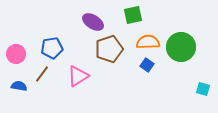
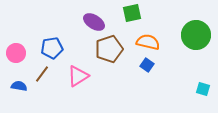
green square: moved 1 px left, 2 px up
purple ellipse: moved 1 px right
orange semicircle: rotated 15 degrees clockwise
green circle: moved 15 px right, 12 px up
pink circle: moved 1 px up
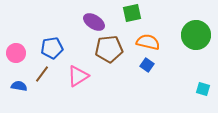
brown pentagon: rotated 12 degrees clockwise
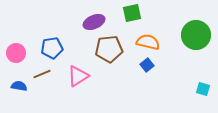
purple ellipse: rotated 55 degrees counterclockwise
blue square: rotated 16 degrees clockwise
brown line: rotated 30 degrees clockwise
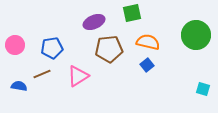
pink circle: moved 1 px left, 8 px up
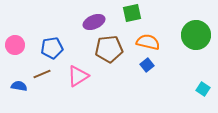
cyan square: rotated 16 degrees clockwise
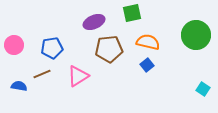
pink circle: moved 1 px left
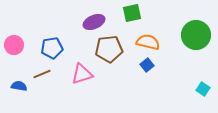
pink triangle: moved 4 px right, 2 px up; rotated 15 degrees clockwise
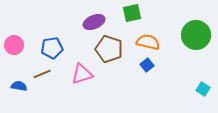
brown pentagon: rotated 24 degrees clockwise
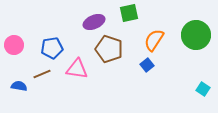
green square: moved 3 px left
orange semicircle: moved 6 px right, 2 px up; rotated 70 degrees counterclockwise
pink triangle: moved 5 px left, 5 px up; rotated 25 degrees clockwise
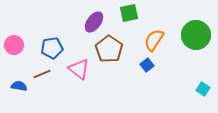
purple ellipse: rotated 30 degrees counterclockwise
brown pentagon: rotated 16 degrees clockwise
pink triangle: moved 2 px right; rotated 30 degrees clockwise
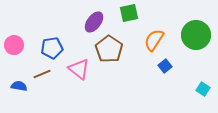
blue square: moved 18 px right, 1 px down
